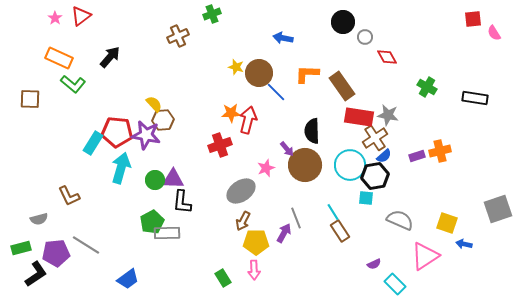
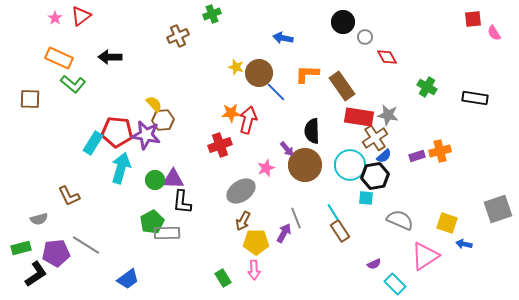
black arrow at (110, 57): rotated 130 degrees counterclockwise
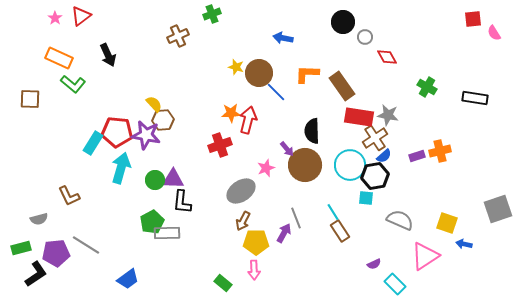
black arrow at (110, 57): moved 2 px left, 2 px up; rotated 115 degrees counterclockwise
green rectangle at (223, 278): moved 5 px down; rotated 18 degrees counterclockwise
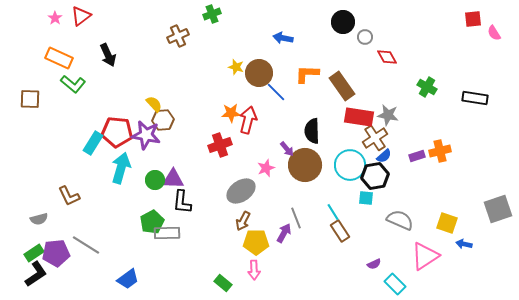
green rectangle at (21, 248): moved 13 px right, 5 px down; rotated 18 degrees counterclockwise
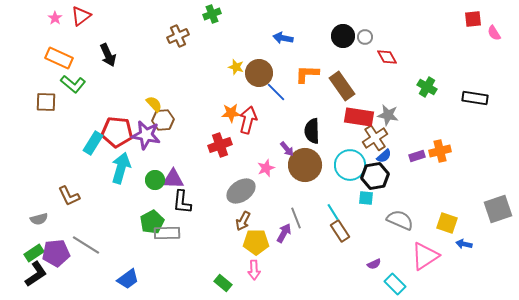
black circle at (343, 22): moved 14 px down
brown square at (30, 99): moved 16 px right, 3 px down
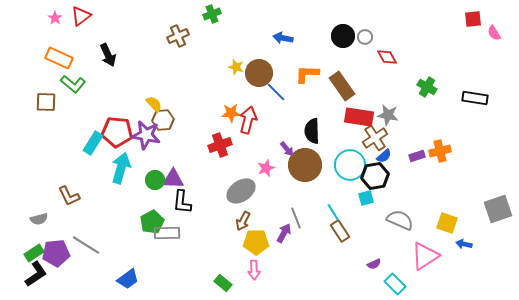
cyan square at (366, 198): rotated 21 degrees counterclockwise
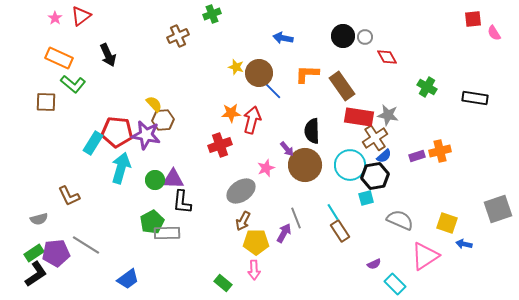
blue line at (276, 92): moved 4 px left, 2 px up
red arrow at (248, 120): moved 4 px right
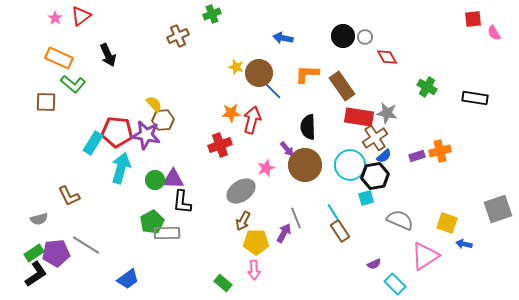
gray star at (388, 115): moved 1 px left, 2 px up
black semicircle at (312, 131): moved 4 px left, 4 px up
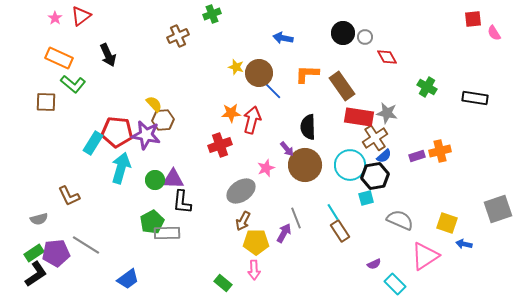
black circle at (343, 36): moved 3 px up
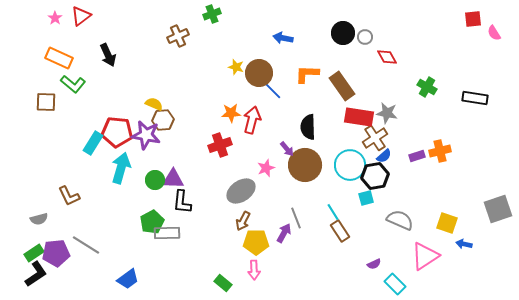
yellow semicircle at (154, 104): rotated 24 degrees counterclockwise
